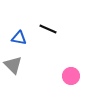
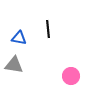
black line: rotated 60 degrees clockwise
gray triangle: moved 1 px right; rotated 36 degrees counterclockwise
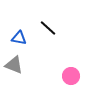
black line: moved 1 px up; rotated 42 degrees counterclockwise
gray triangle: rotated 12 degrees clockwise
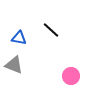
black line: moved 3 px right, 2 px down
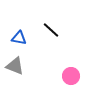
gray triangle: moved 1 px right, 1 px down
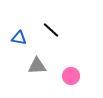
gray triangle: moved 22 px right; rotated 24 degrees counterclockwise
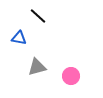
black line: moved 13 px left, 14 px up
gray triangle: moved 1 px down; rotated 12 degrees counterclockwise
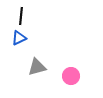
black line: moved 17 px left; rotated 54 degrees clockwise
blue triangle: rotated 35 degrees counterclockwise
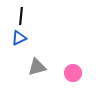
pink circle: moved 2 px right, 3 px up
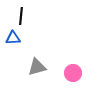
blue triangle: moved 6 px left; rotated 21 degrees clockwise
